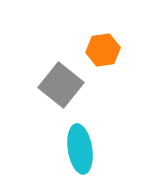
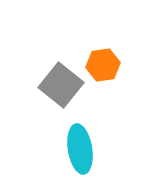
orange hexagon: moved 15 px down
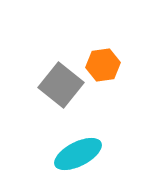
cyan ellipse: moved 2 px left, 5 px down; rotated 72 degrees clockwise
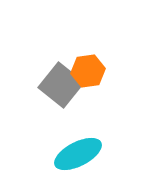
orange hexagon: moved 15 px left, 6 px down
